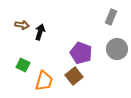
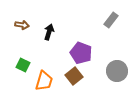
gray rectangle: moved 3 px down; rotated 14 degrees clockwise
black arrow: moved 9 px right
gray circle: moved 22 px down
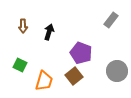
brown arrow: moved 1 px right, 1 px down; rotated 80 degrees clockwise
green square: moved 3 px left
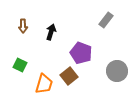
gray rectangle: moved 5 px left
black arrow: moved 2 px right
brown square: moved 5 px left
orange trapezoid: moved 3 px down
